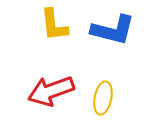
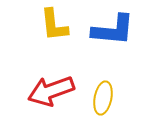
blue L-shape: rotated 9 degrees counterclockwise
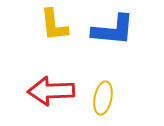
red arrow: rotated 18 degrees clockwise
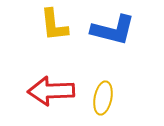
blue L-shape: rotated 9 degrees clockwise
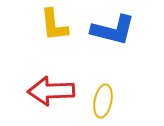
yellow ellipse: moved 3 px down
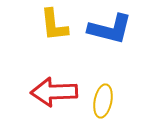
blue L-shape: moved 3 px left, 1 px up
red arrow: moved 3 px right, 1 px down
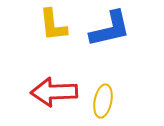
yellow L-shape: moved 1 px left
blue L-shape: rotated 27 degrees counterclockwise
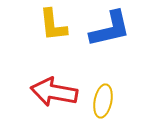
red arrow: rotated 12 degrees clockwise
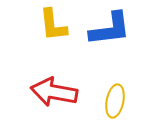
blue L-shape: rotated 6 degrees clockwise
yellow ellipse: moved 12 px right
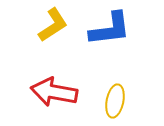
yellow L-shape: rotated 117 degrees counterclockwise
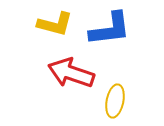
yellow L-shape: moved 2 px right, 1 px up; rotated 48 degrees clockwise
red arrow: moved 17 px right, 19 px up; rotated 9 degrees clockwise
